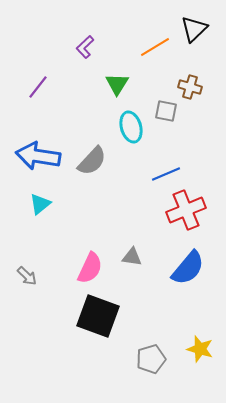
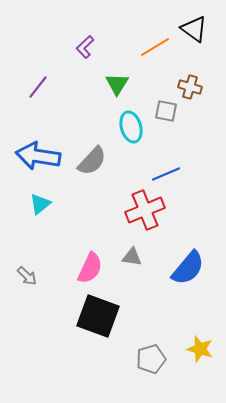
black triangle: rotated 40 degrees counterclockwise
red cross: moved 41 px left
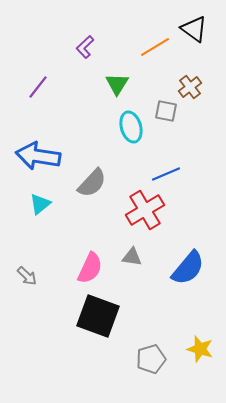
brown cross: rotated 35 degrees clockwise
gray semicircle: moved 22 px down
red cross: rotated 9 degrees counterclockwise
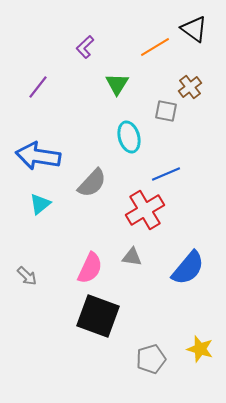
cyan ellipse: moved 2 px left, 10 px down
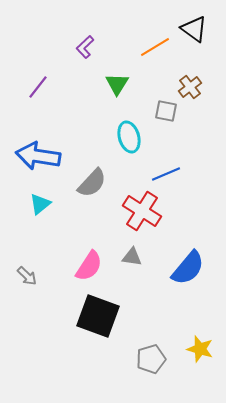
red cross: moved 3 px left, 1 px down; rotated 27 degrees counterclockwise
pink semicircle: moved 1 px left, 2 px up; rotated 8 degrees clockwise
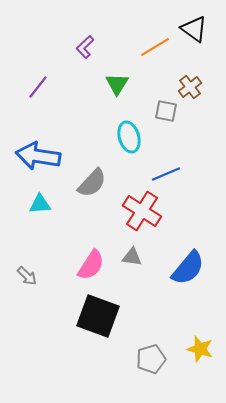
cyan triangle: rotated 35 degrees clockwise
pink semicircle: moved 2 px right, 1 px up
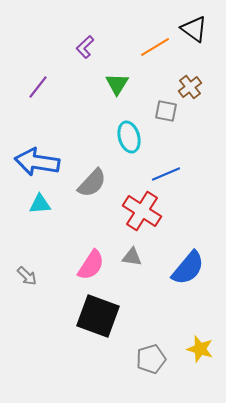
blue arrow: moved 1 px left, 6 px down
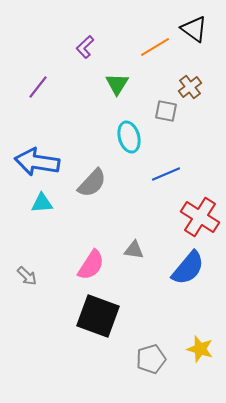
cyan triangle: moved 2 px right, 1 px up
red cross: moved 58 px right, 6 px down
gray triangle: moved 2 px right, 7 px up
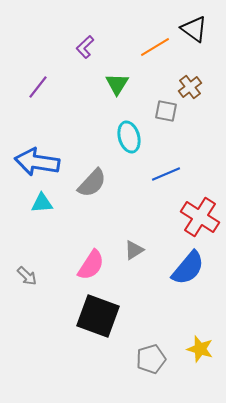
gray triangle: rotated 40 degrees counterclockwise
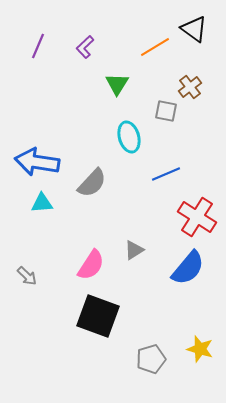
purple line: moved 41 px up; rotated 15 degrees counterclockwise
red cross: moved 3 px left
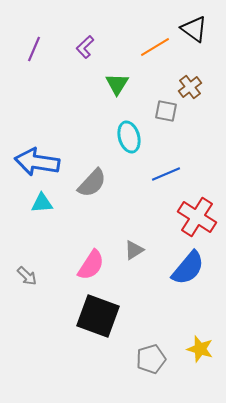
purple line: moved 4 px left, 3 px down
